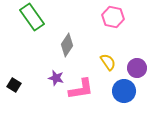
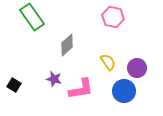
gray diamond: rotated 15 degrees clockwise
purple star: moved 2 px left, 1 px down
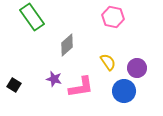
pink L-shape: moved 2 px up
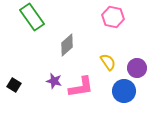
purple star: moved 2 px down
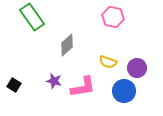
yellow semicircle: rotated 144 degrees clockwise
pink L-shape: moved 2 px right
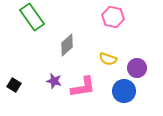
yellow semicircle: moved 3 px up
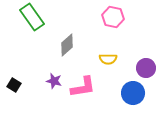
yellow semicircle: rotated 18 degrees counterclockwise
purple circle: moved 9 px right
blue circle: moved 9 px right, 2 px down
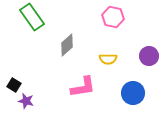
purple circle: moved 3 px right, 12 px up
purple star: moved 28 px left, 20 px down
